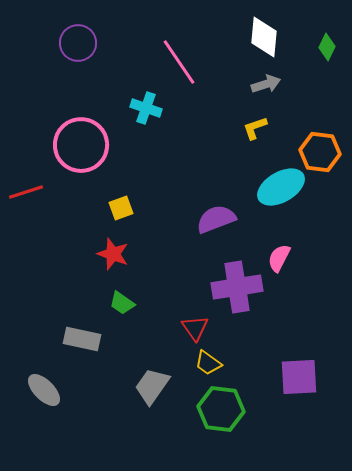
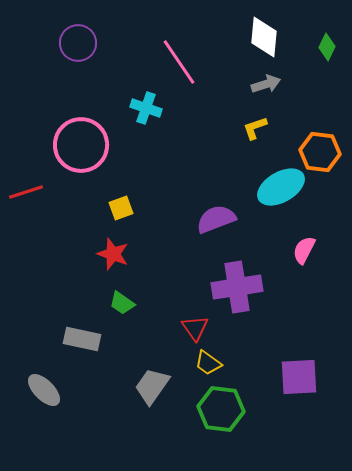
pink semicircle: moved 25 px right, 8 px up
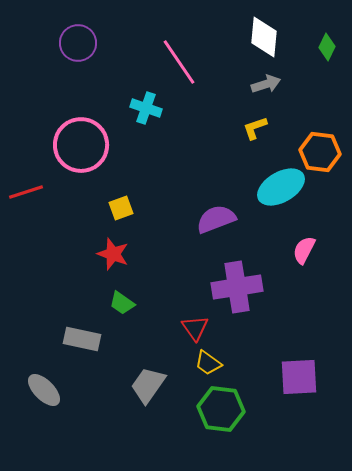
gray trapezoid: moved 4 px left, 1 px up
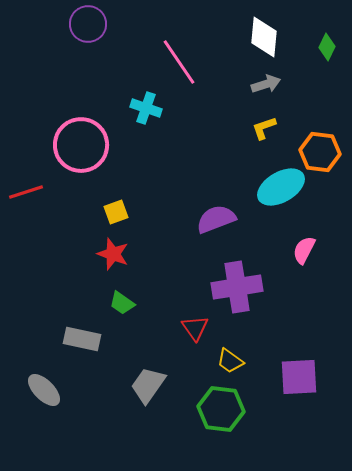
purple circle: moved 10 px right, 19 px up
yellow L-shape: moved 9 px right
yellow square: moved 5 px left, 4 px down
yellow trapezoid: moved 22 px right, 2 px up
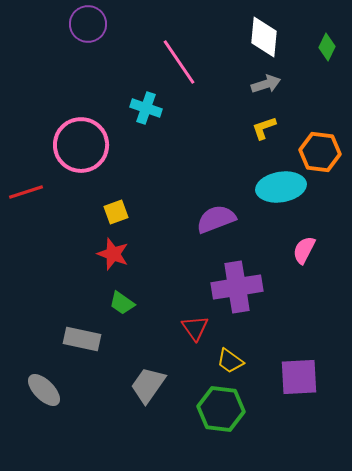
cyan ellipse: rotated 21 degrees clockwise
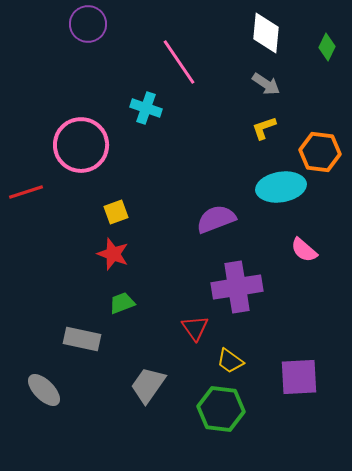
white diamond: moved 2 px right, 4 px up
gray arrow: rotated 52 degrees clockwise
pink semicircle: rotated 76 degrees counterclockwise
green trapezoid: rotated 124 degrees clockwise
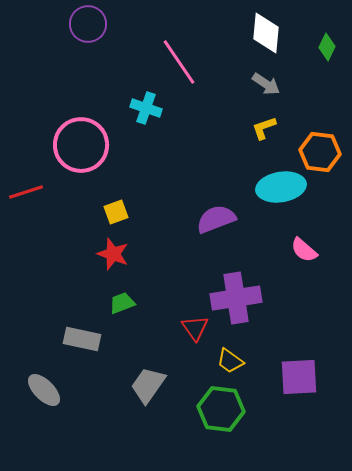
purple cross: moved 1 px left, 11 px down
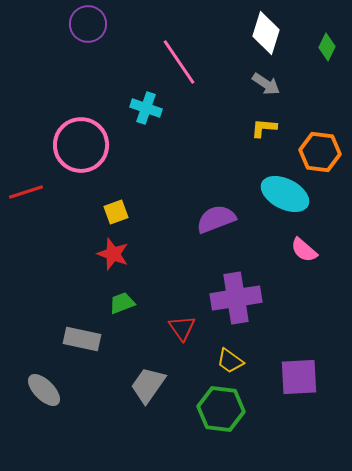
white diamond: rotated 12 degrees clockwise
yellow L-shape: rotated 24 degrees clockwise
cyan ellipse: moved 4 px right, 7 px down; rotated 36 degrees clockwise
red triangle: moved 13 px left
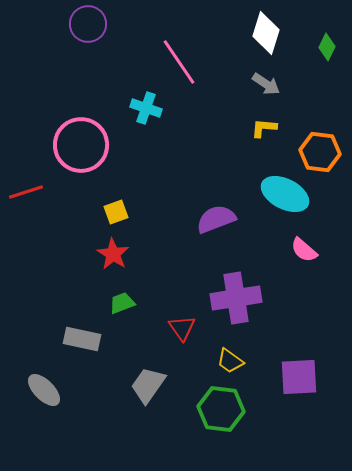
red star: rotated 12 degrees clockwise
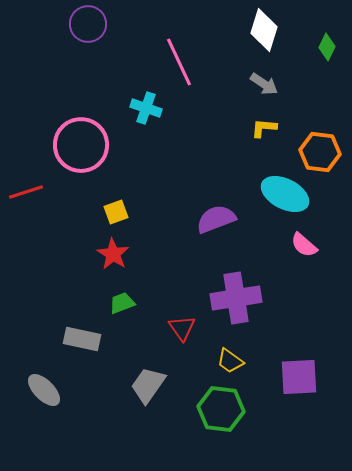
white diamond: moved 2 px left, 3 px up
pink line: rotated 9 degrees clockwise
gray arrow: moved 2 px left
pink semicircle: moved 5 px up
